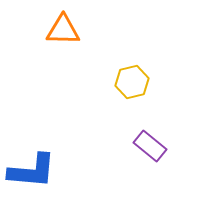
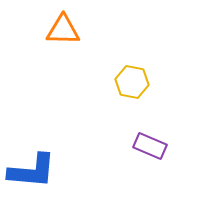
yellow hexagon: rotated 24 degrees clockwise
purple rectangle: rotated 16 degrees counterclockwise
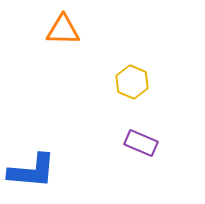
yellow hexagon: rotated 12 degrees clockwise
purple rectangle: moved 9 px left, 3 px up
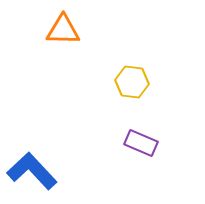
yellow hexagon: rotated 16 degrees counterclockwise
blue L-shape: rotated 138 degrees counterclockwise
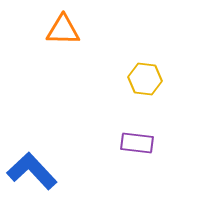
yellow hexagon: moved 13 px right, 3 px up
purple rectangle: moved 4 px left; rotated 16 degrees counterclockwise
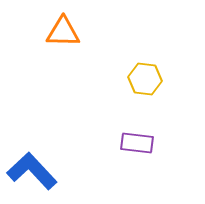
orange triangle: moved 2 px down
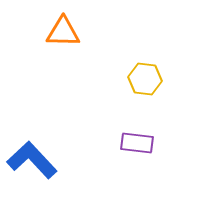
blue L-shape: moved 11 px up
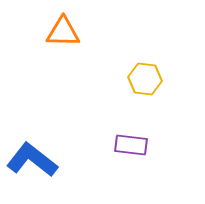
purple rectangle: moved 6 px left, 2 px down
blue L-shape: rotated 9 degrees counterclockwise
